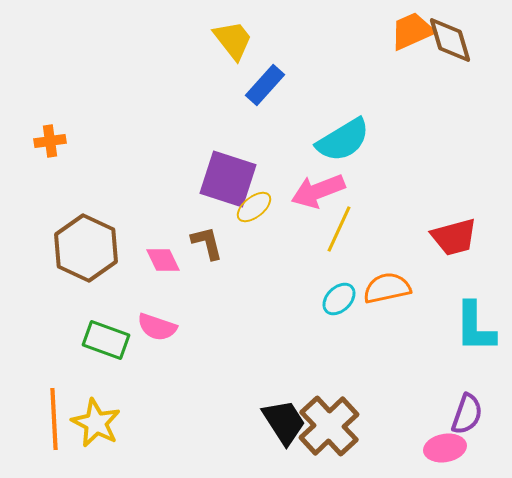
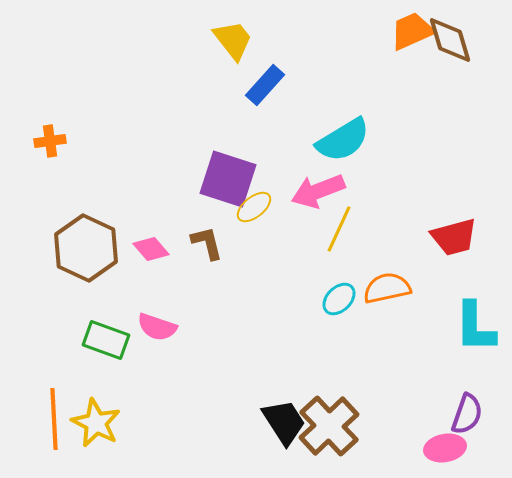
pink diamond: moved 12 px left, 11 px up; rotated 15 degrees counterclockwise
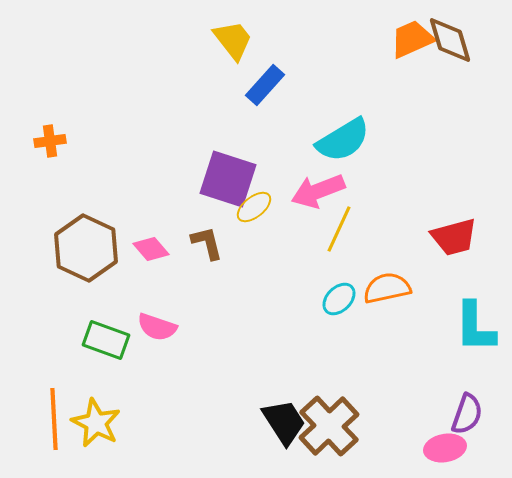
orange trapezoid: moved 8 px down
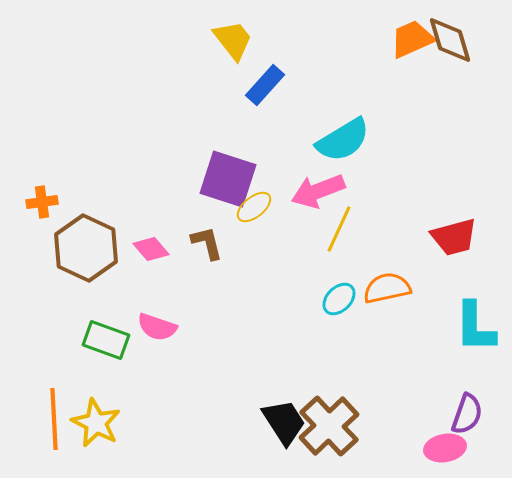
orange cross: moved 8 px left, 61 px down
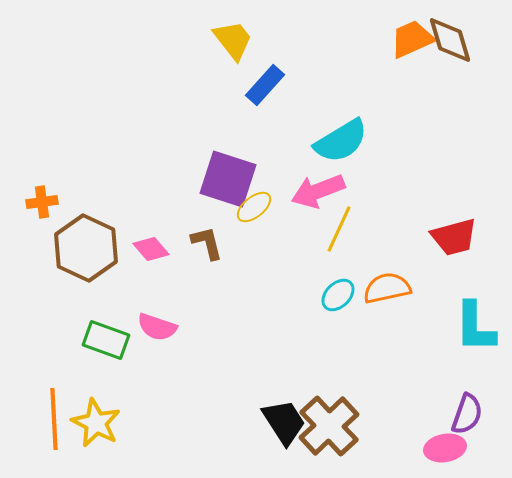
cyan semicircle: moved 2 px left, 1 px down
cyan ellipse: moved 1 px left, 4 px up
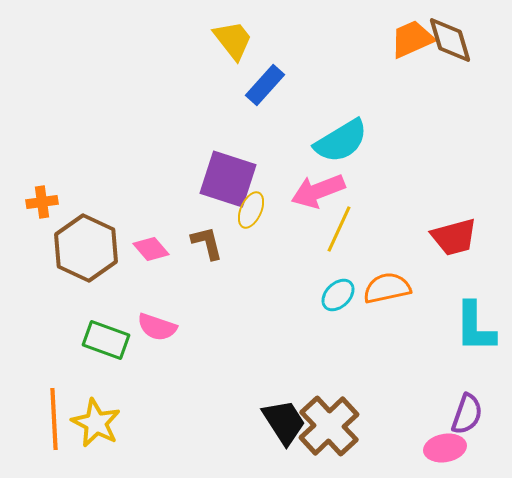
yellow ellipse: moved 3 px left, 3 px down; rotated 27 degrees counterclockwise
